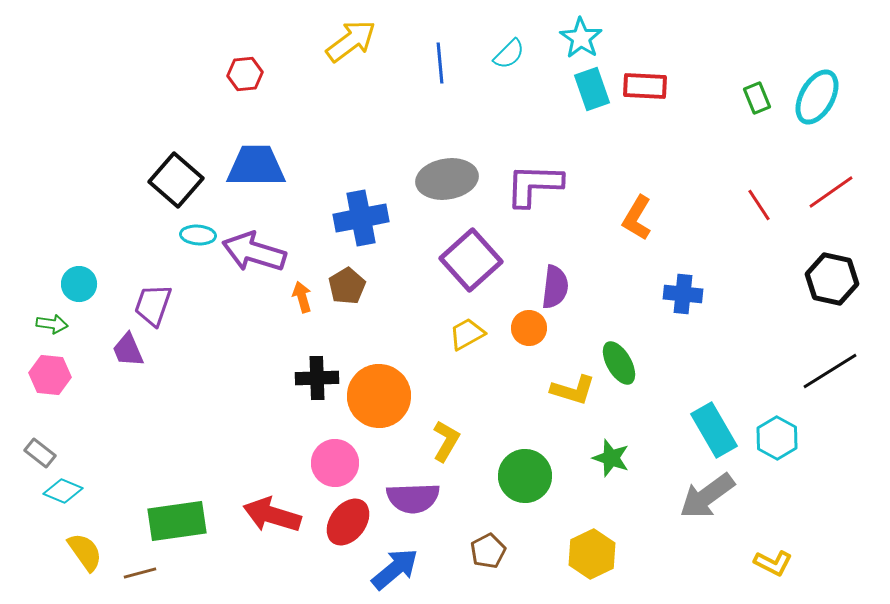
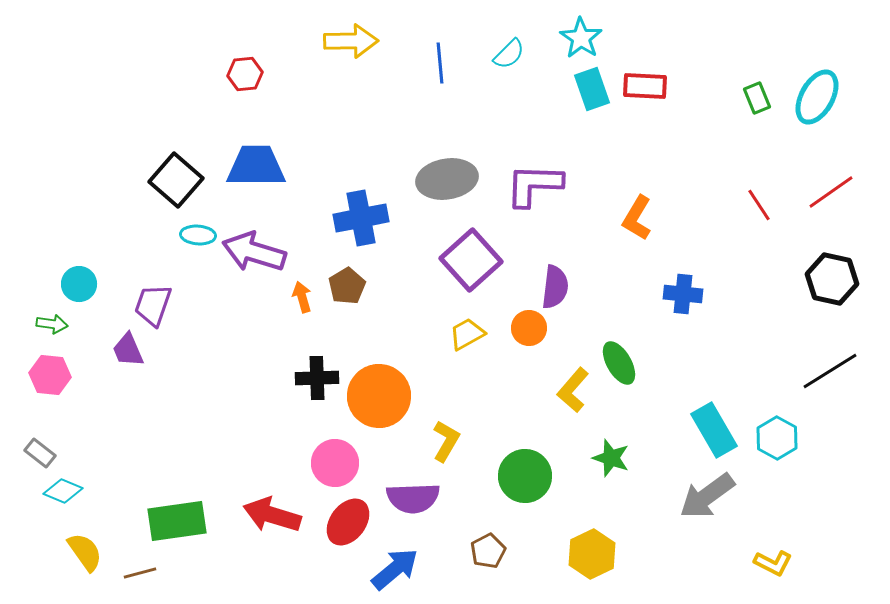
yellow arrow at (351, 41): rotated 36 degrees clockwise
yellow L-shape at (573, 390): rotated 114 degrees clockwise
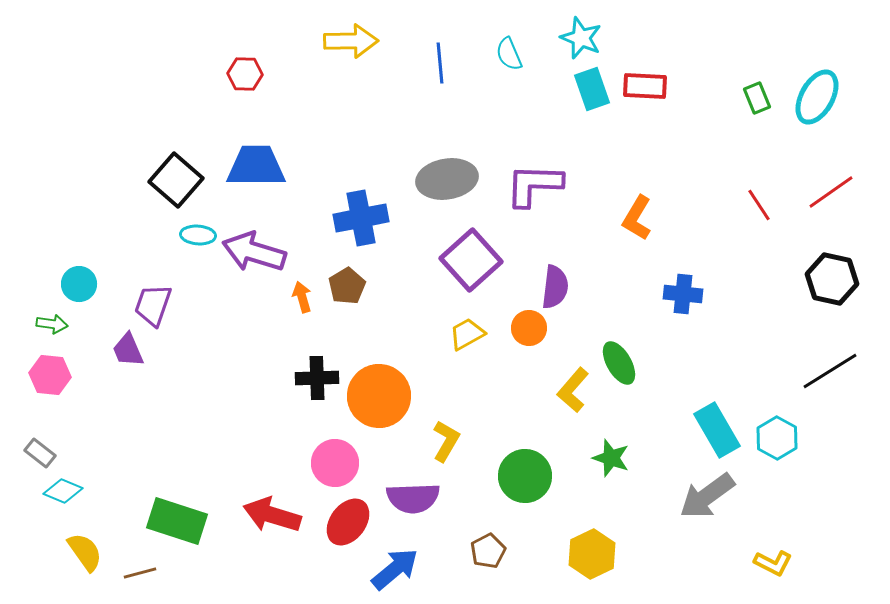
cyan star at (581, 38): rotated 12 degrees counterclockwise
cyan semicircle at (509, 54): rotated 112 degrees clockwise
red hexagon at (245, 74): rotated 8 degrees clockwise
cyan rectangle at (714, 430): moved 3 px right
green rectangle at (177, 521): rotated 26 degrees clockwise
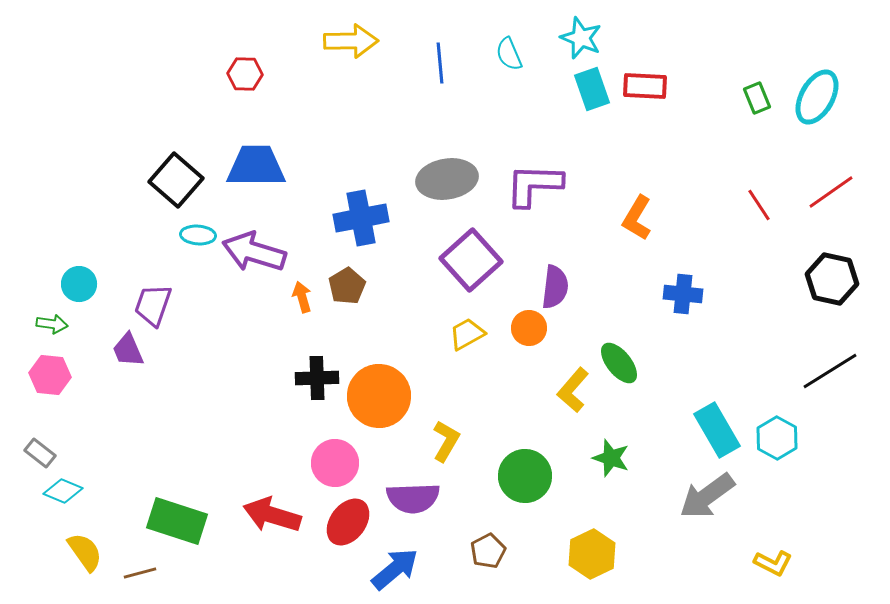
green ellipse at (619, 363): rotated 9 degrees counterclockwise
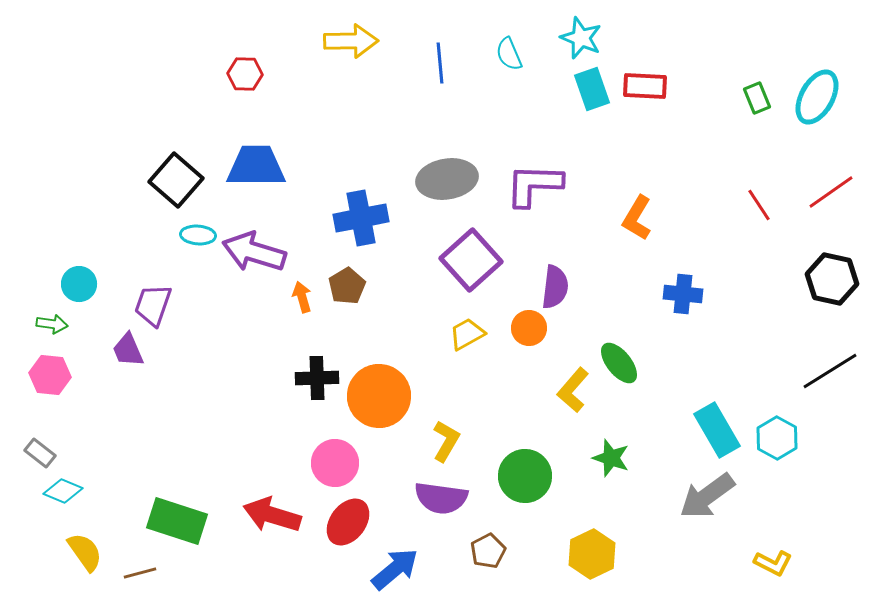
purple semicircle at (413, 498): moved 28 px right; rotated 10 degrees clockwise
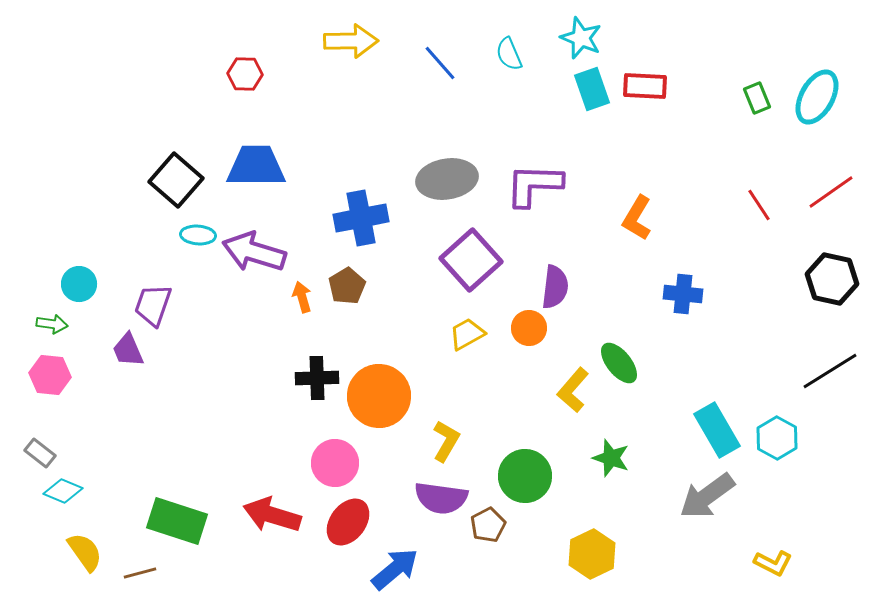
blue line at (440, 63): rotated 36 degrees counterclockwise
brown pentagon at (488, 551): moved 26 px up
